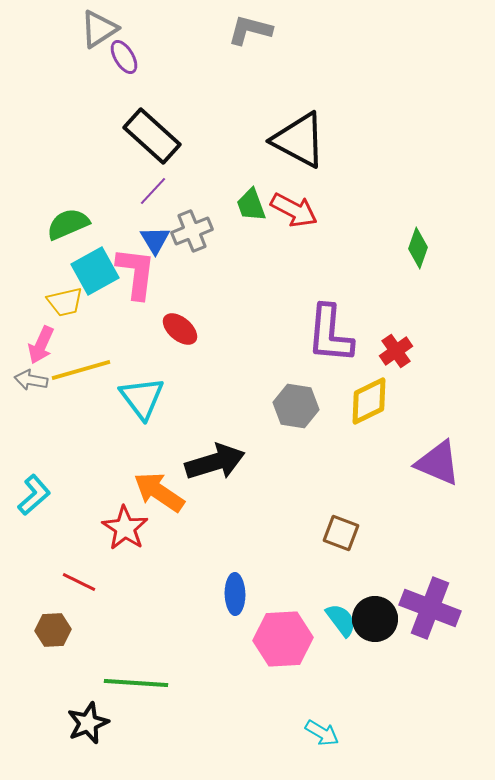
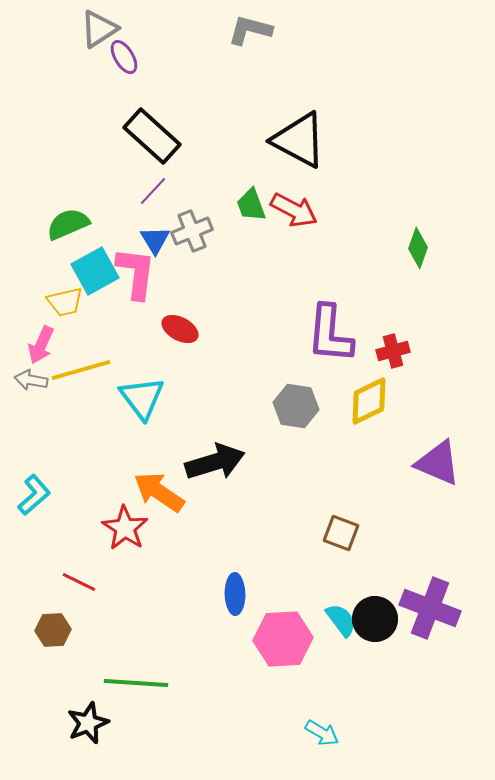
red ellipse: rotated 12 degrees counterclockwise
red cross: moved 3 px left; rotated 20 degrees clockwise
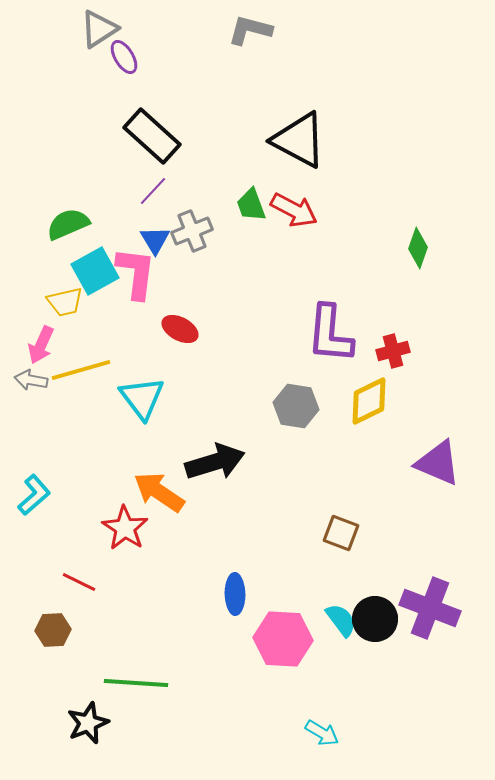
pink hexagon: rotated 6 degrees clockwise
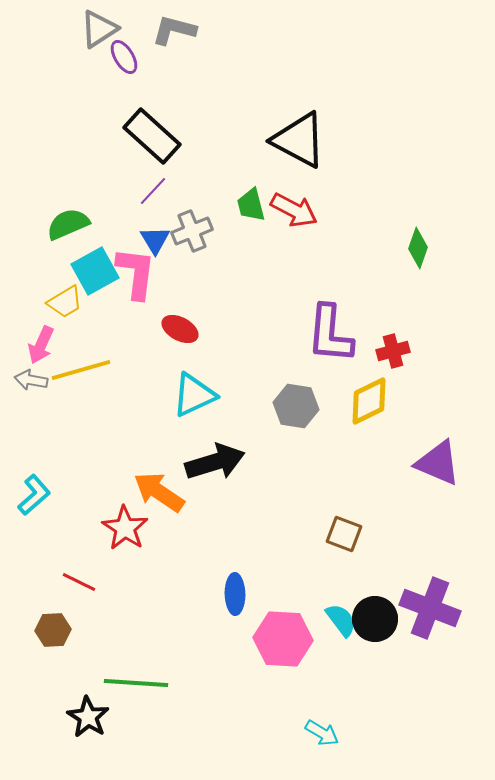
gray L-shape: moved 76 px left
green trapezoid: rotated 6 degrees clockwise
yellow trapezoid: rotated 18 degrees counterclockwise
cyan triangle: moved 52 px right, 3 px up; rotated 42 degrees clockwise
brown square: moved 3 px right, 1 px down
black star: moved 6 px up; rotated 18 degrees counterclockwise
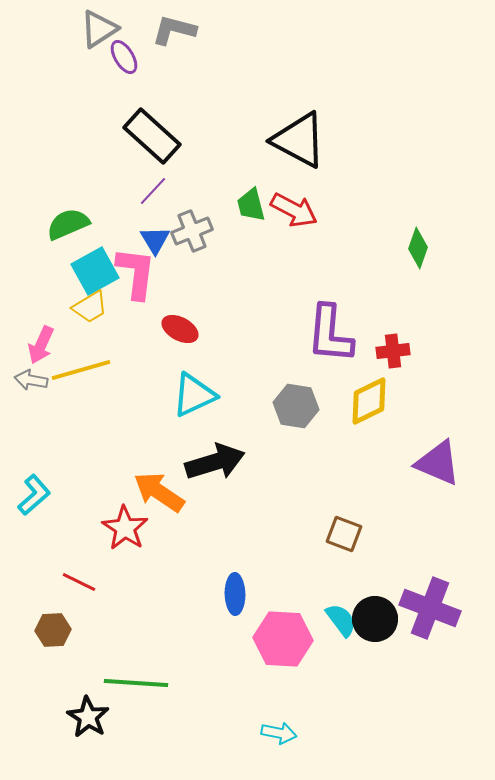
yellow trapezoid: moved 25 px right, 5 px down
red cross: rotated 8 degrees clockwise
cyan arrow: moved 43 px left; rotated 20 degrees counterclockwise
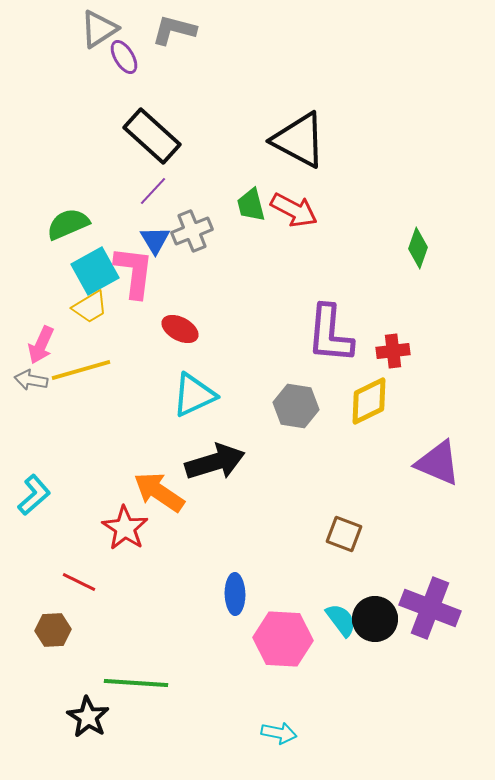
pink L-shape: moved 2 px left, 1 px up
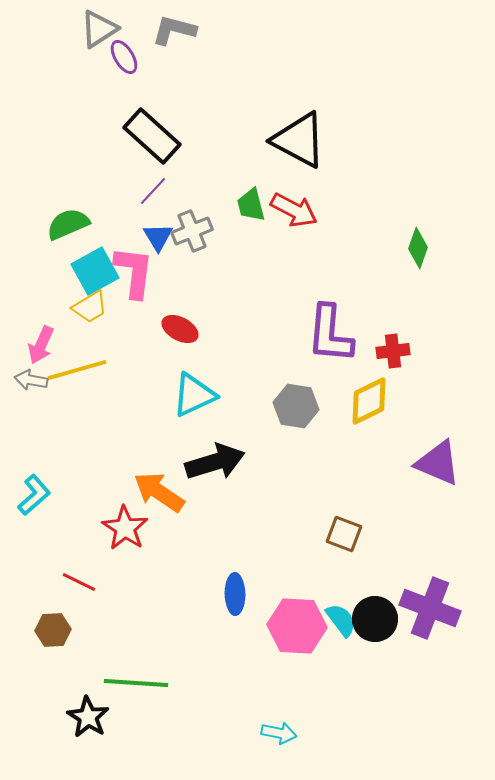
blue triangle: moved 3 px right, 3 px up
yellow line: moved 4 px left
pink hexagon: moved 14 px right, 13 px up
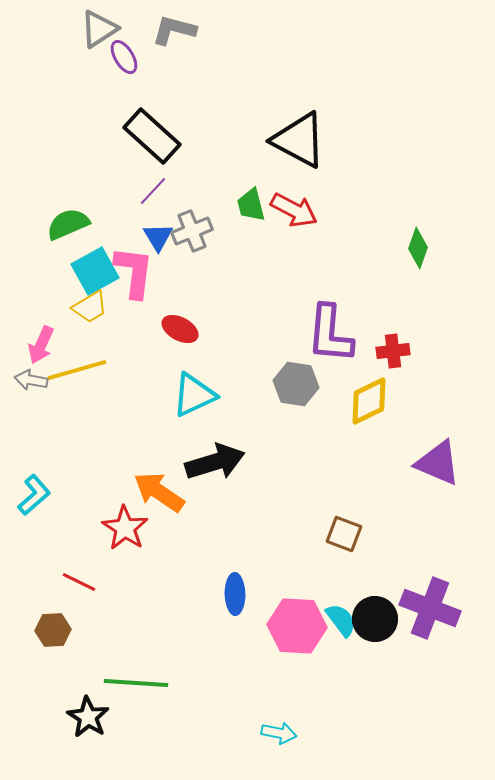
gray hexagon: moved 22 px up
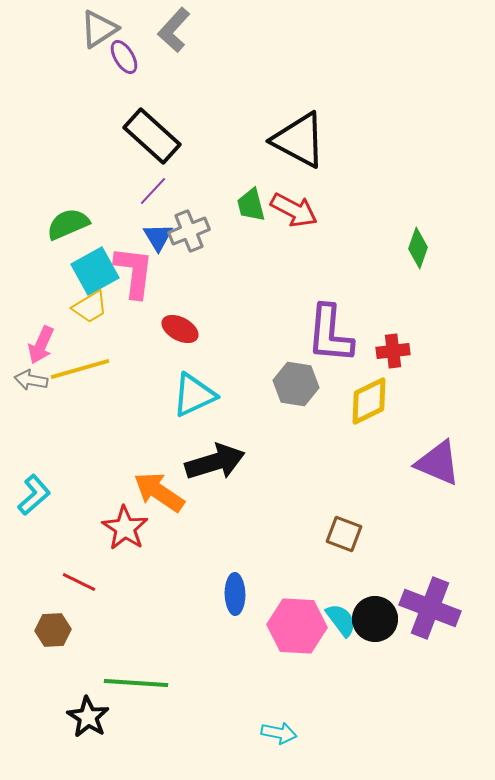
gray L-shape: rotated 63 degrees counterclockwise
gray cross: moved 3 px left
yellow line: moved 3 px right, 1 px up
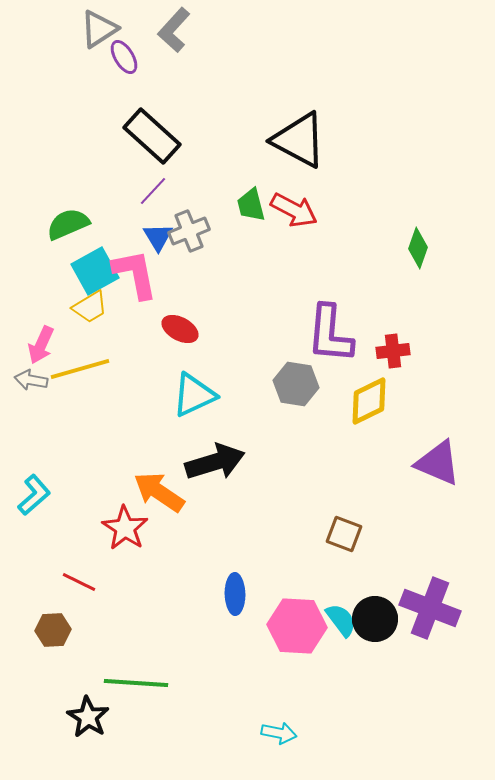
pink L-shape: moved 1 px right, 2 px down; rotated 18 degrees counterclockwise
